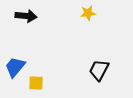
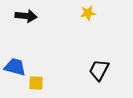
blue trapezoid: rotated 65 degrees clockwise
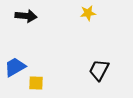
blue trapezoid: rotated 45 degrees counterclockwise
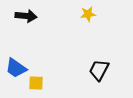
yellow star: moved 1 px down
blue trapezoid: moved 1 px right, 1 px down; rotated 115 degrees counterclockwise
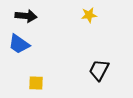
yellow star: moved 1 px right, 1 px down
blue trapezoid: moved 3 px right, 24 px up
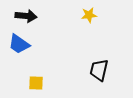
black trapezoid: rotated 15 degrees counterclockwise
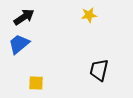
black arrow: moved 2 px left, 1 px down; rotated 40 degrees counterclockwise
blue trapezoid: rotated 105 degrees clockwise
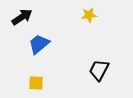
black arrow: moved 2 px left
blue trapezoid: moved 20 px right
black trapezoid: rotated 15 degrees clockwise
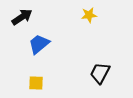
black trapezoid: moved 1 px right, 3 px down
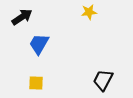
yellow star: moved 3 px up
blue trapezoid: rotated 20 degrees counterclockwise
black trapezoid: moved 3 px right, 7 px down
